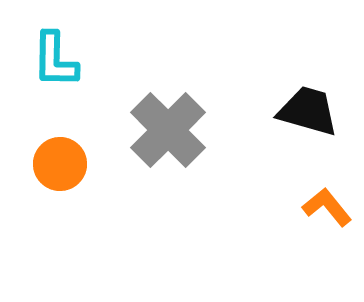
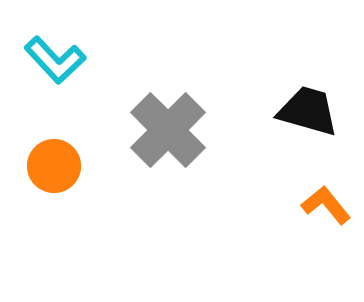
cyan L-shape: rotated 44 degrees counterclockwise
orange circle: moved 6 px left, 2 px down
orange L-shape: moved 1 px left, 2 px up
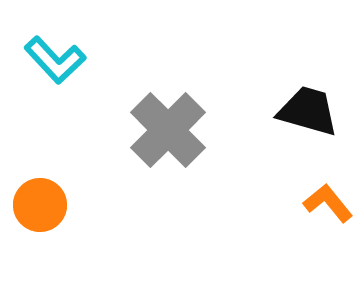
orange circle: moved 14 px left, 39 px down
orange L-shape: moved 2 px right, 2 px up
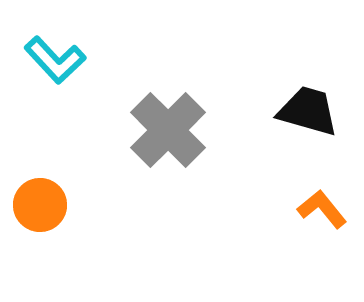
orange L-shape: moved 6 px left, 6 px down
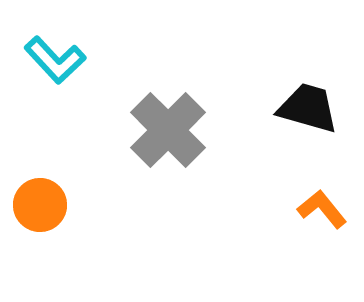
black trapezoid: moved 3 px up
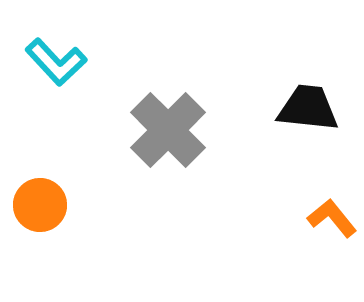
cyan L-shape: moved 1 px right, 2 px down
black trapezoid: rotated 10 degrees counterclockwise
orange L-shape: moved 10 px right, 9 px down
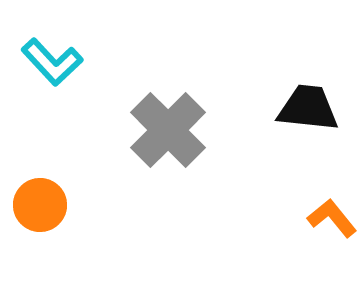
cyan L-shape: moved 4 px left
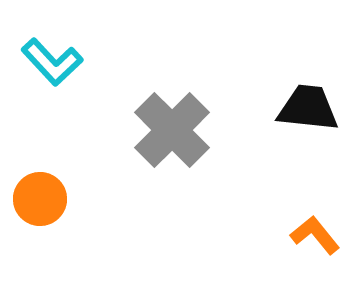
gray cross: moved 4 px right
orange circle: moved 6 px up
orange L-shape: moved 17 px left, 17 px down
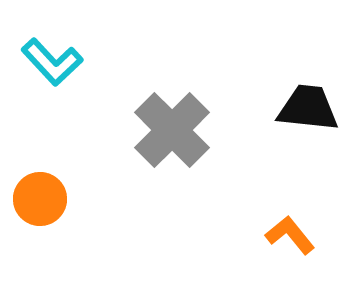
orange L-shape: moved 25 px left
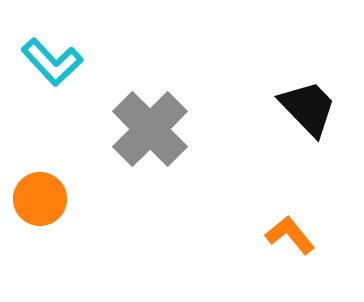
black trapezoid: rotated 40 degrees clockwise
gray cross: moved 22 px left, 1 px up
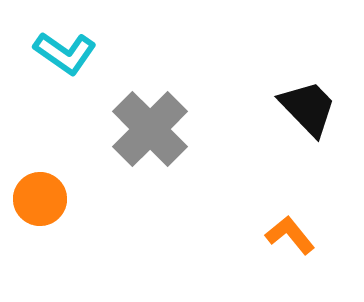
cyan L-shape: moved 13 px right, 9 px up; rotated 12 degrees counterclockwise
